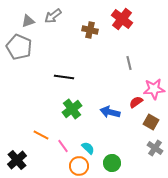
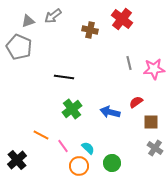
pink star: moved 20 px up
brown square: rotated 28 degrees counterclockwise
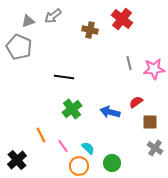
brown square: moved 1 px left
orange line: rotated 35 degrees clockwise
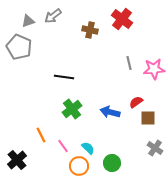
brown square: moved 2 px left, 4 px up
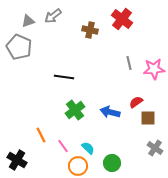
green cross: moved 3 px right, 1 px down
black cross: rotated 18 degrees counterclockwise
orange circle: moved 1 px left
